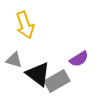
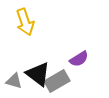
yellow arrow: moved 3 px up
gray triangle: moved 21 px down
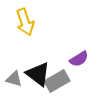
gray triangle: moved 2 px up
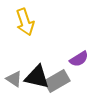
black triangle: moved 1 px left, 3 px down; rotated 24 degrees counterclockwise
gray triangle: rotated 18 degrees clockwise
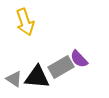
purple semicircle: rotated 78 degrees clockwise
black triangle: rotated 8 degrees counterclockwise
gray rectangle: moved 4 px right, 14 px up
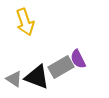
purple semicircle: moved 1 px left; rotated 18 degrees clockwise
black triangle: rotated 16 degrees clockwise
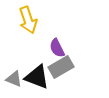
yellow arrow: moved 3 px right, 2 px up
purple semicircle: moved 21 px left, 11 px up
gray triangle: rotated 12 degrees counterclockwise
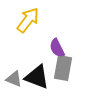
yellow arrow: rotated 124 degrees counterclockwise
gray rectangle: moved 2 px right, 1 px down; rotated 50 degrees counterclockwise
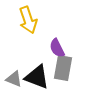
yellow arrow: rotated 124 degrees clockwise
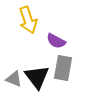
purple semicircle: moved 1 px left, 7 px up; rotated 36 degrees counterclockwise
black triangle: rotated 32 degrees clockwise
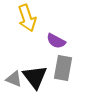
yellow arrow: moved 1 px left, 2 px up
black triangle: moved 2 px left
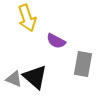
gray rectangle: moved 20 px right, 4 px up
black triangle: rotated 12 degrees counterclockwise
